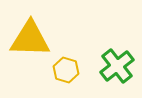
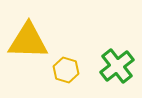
yellow triangle: moved 2 px left, 2 px down
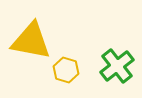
yellow triangle: moved 3 px right; rotated 9 degrees clockwise
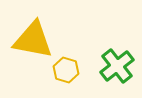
yellow triangle: moved 2 px right, 1 px up
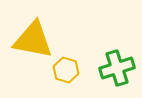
green cross: moved 2 px down; rotated 20 degrees clockwise
